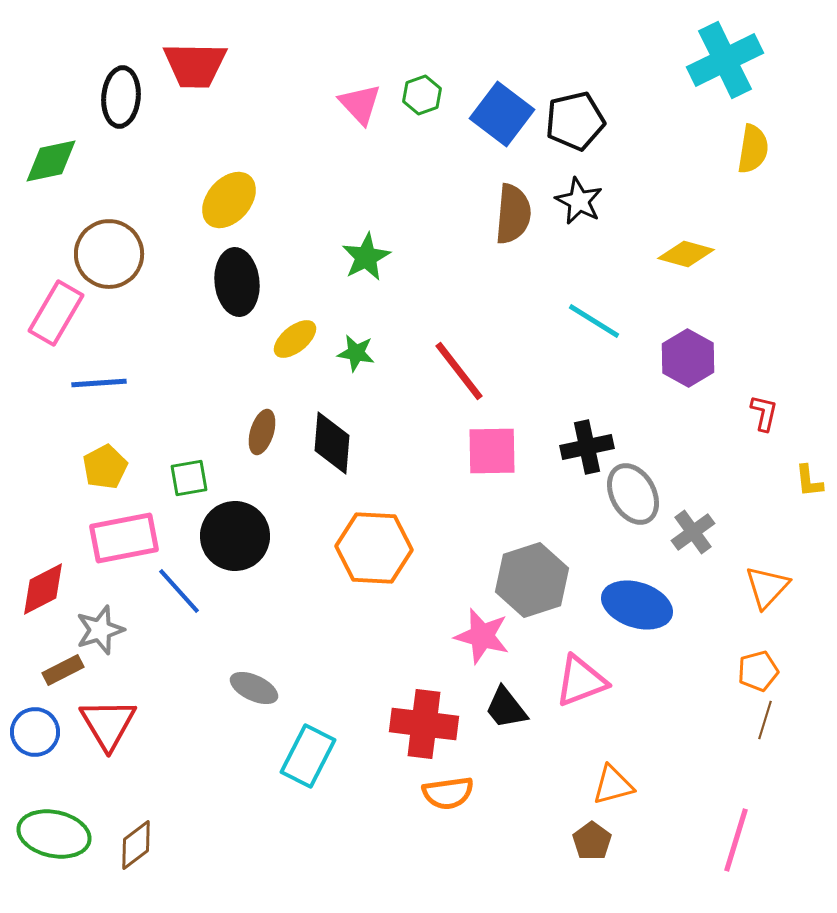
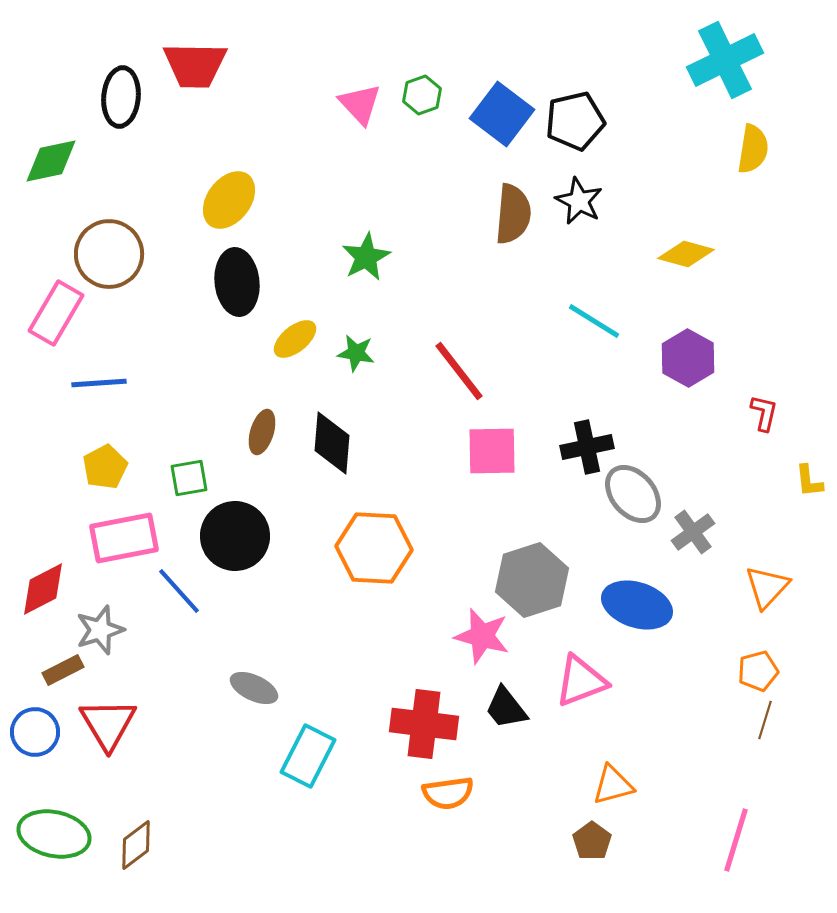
yellow ellipse at (229, 200): rotated 4 degrees counterclockwise
gray ellipse at (633, 494): rotated 12 degrees counterclockwise
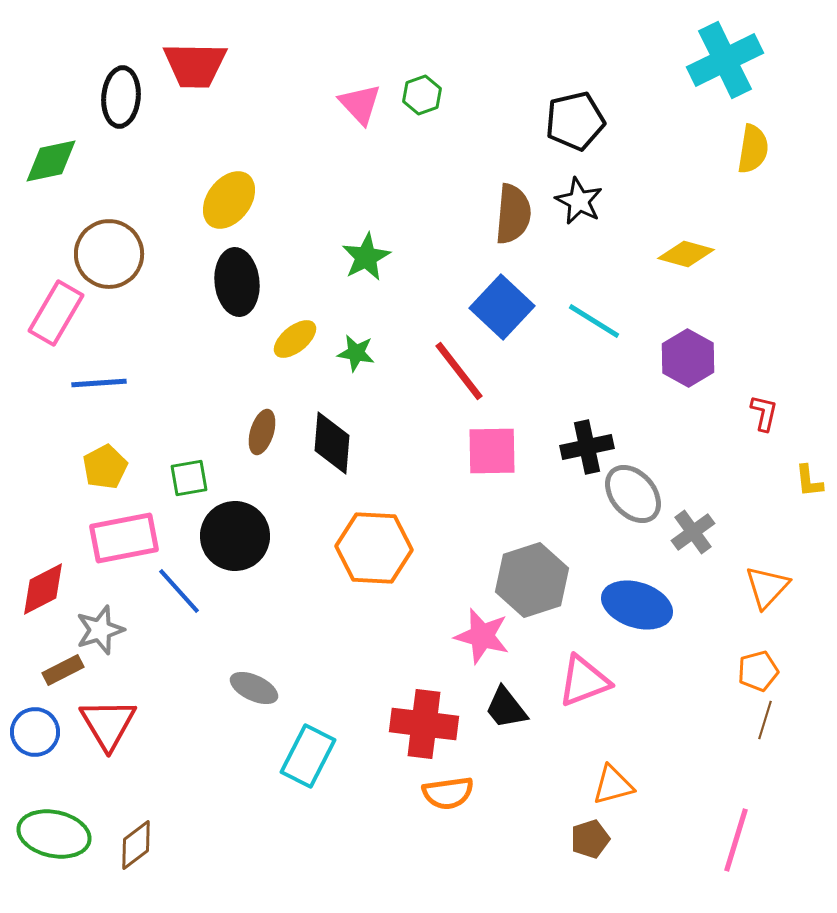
blue square at (502, 114): moved 193 px down; rotated 6 degrees clockwise
pink triangle at (581, 681): moved 3 px right
brown pentagon at (592, 841): moved 2 px left, 2 px up; rotated 18 degrees clockwise
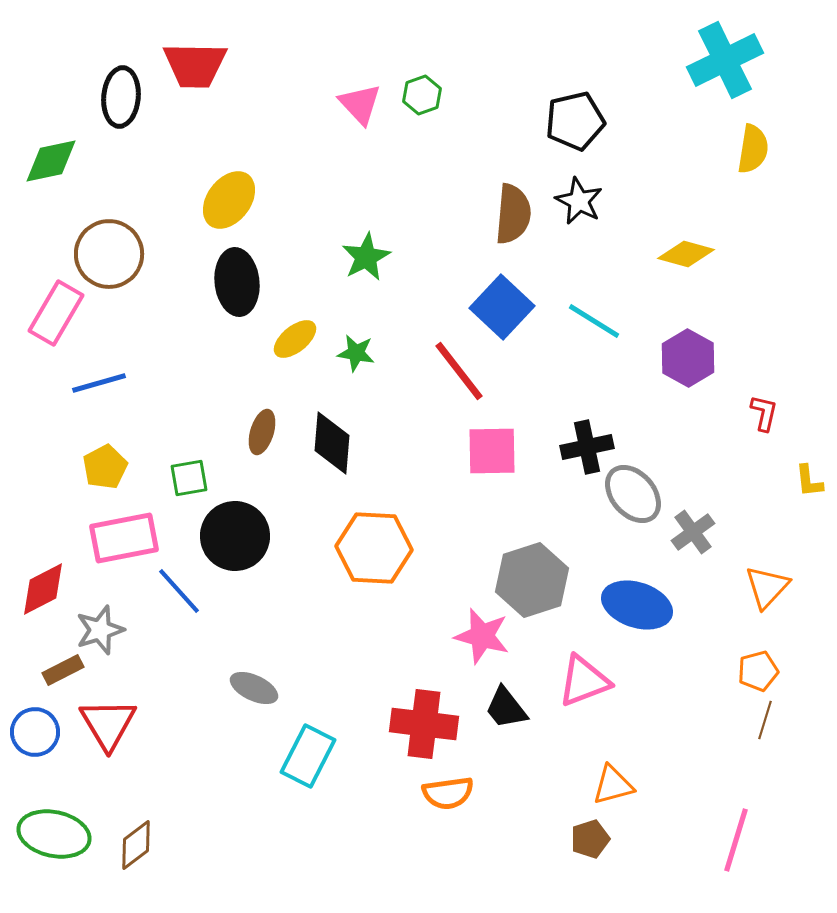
blue line at (99, 383): rotated 12 degrees counterclockwise
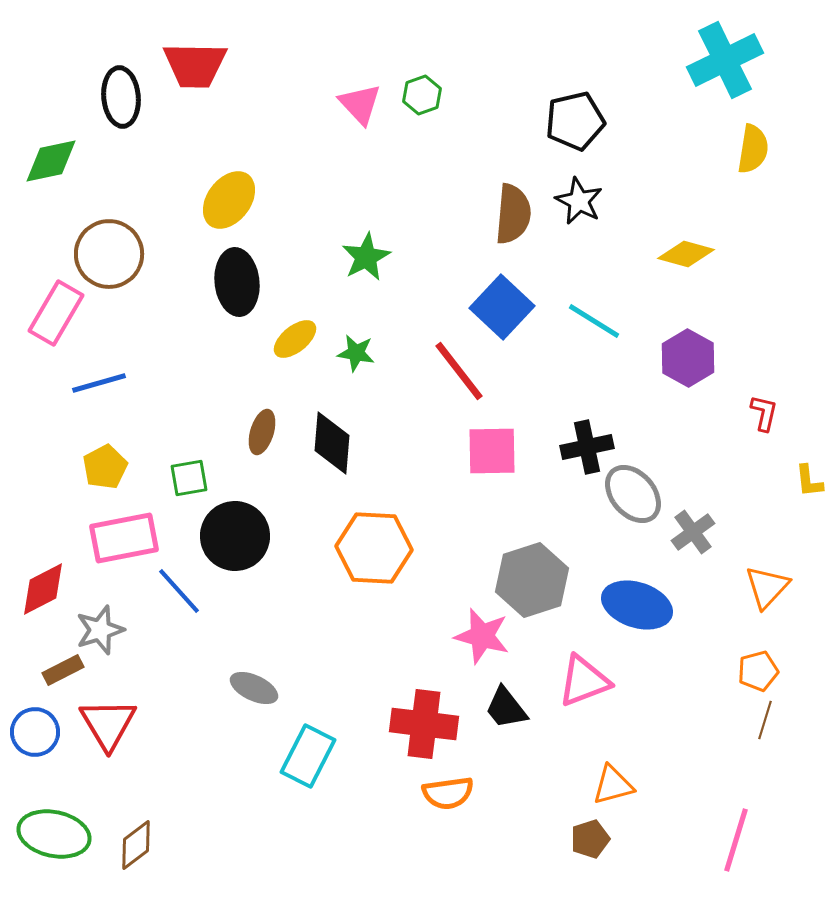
black ellipse at (121, 97): rotated 10 degrees counterclockwise
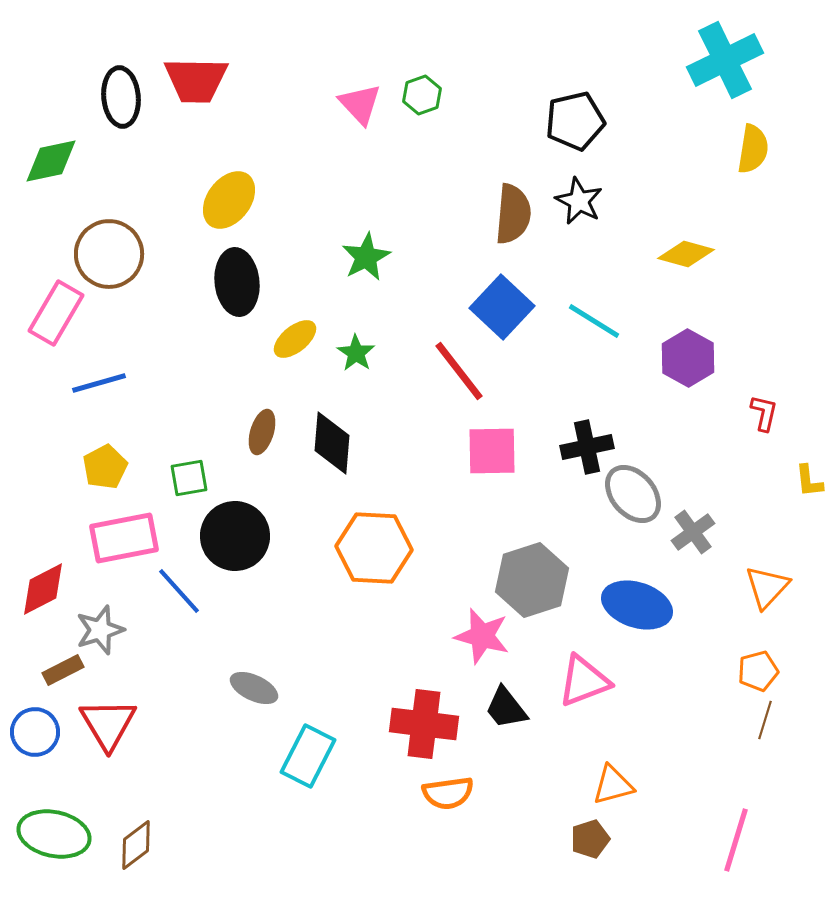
red trapezoid at (195, 65): moved 1 px right, 15 px down
green star at (356, 353): rotated 24 degrees clockwise
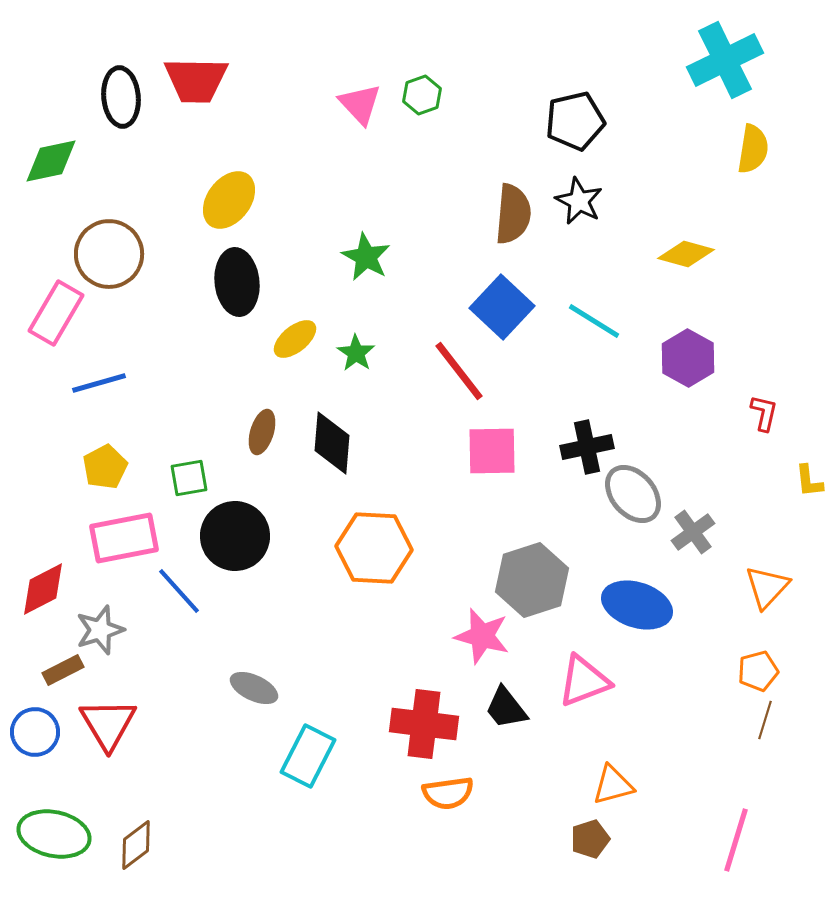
green star at (366, 257): rotated 15 degrees counterclockwise
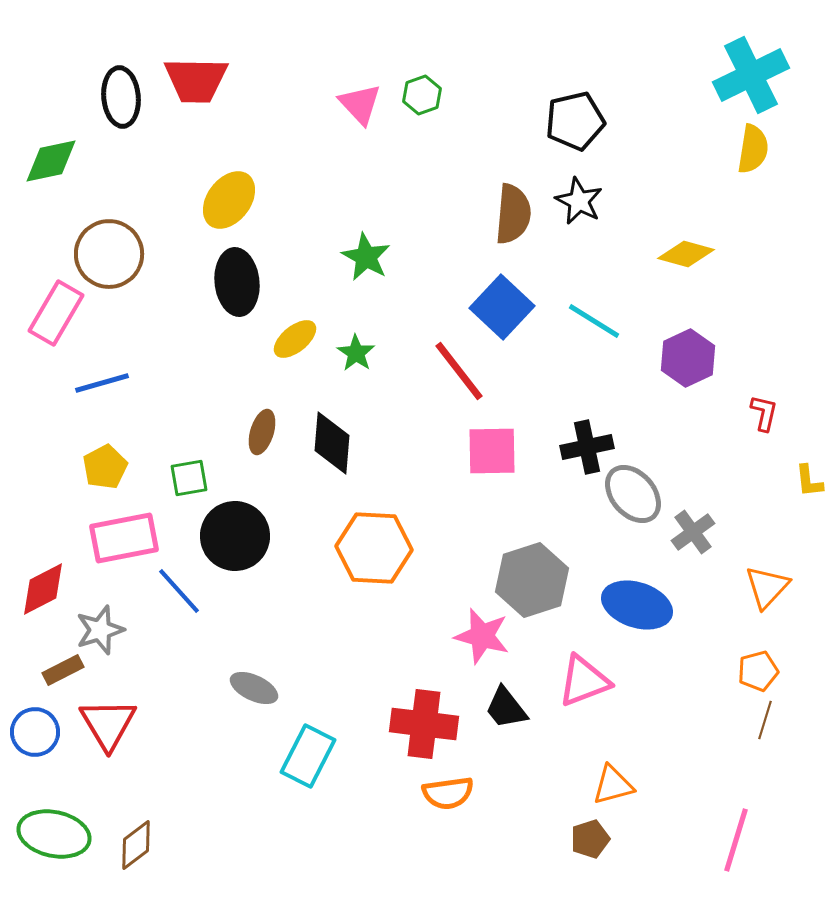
cyan cross at (725, 60): moved 26 px right, 15 px down
purple hexagon at (688, 358): rotated 6 degrees clockwise
blue line at (99, 383): moved 3 px right
